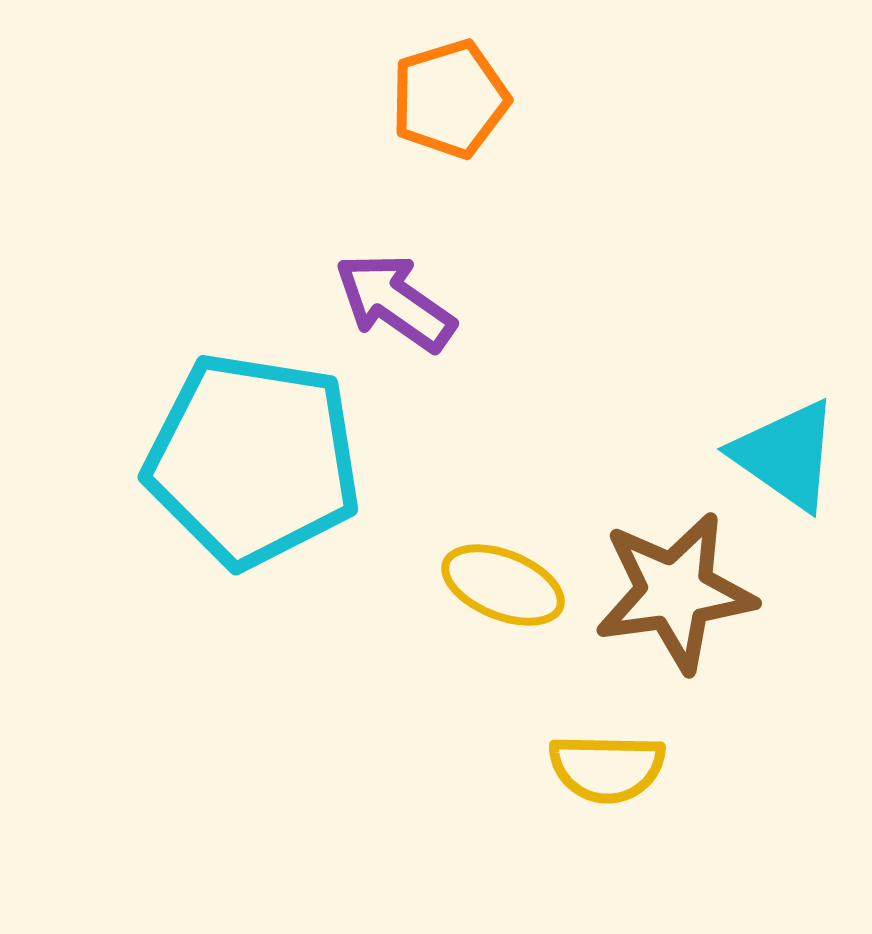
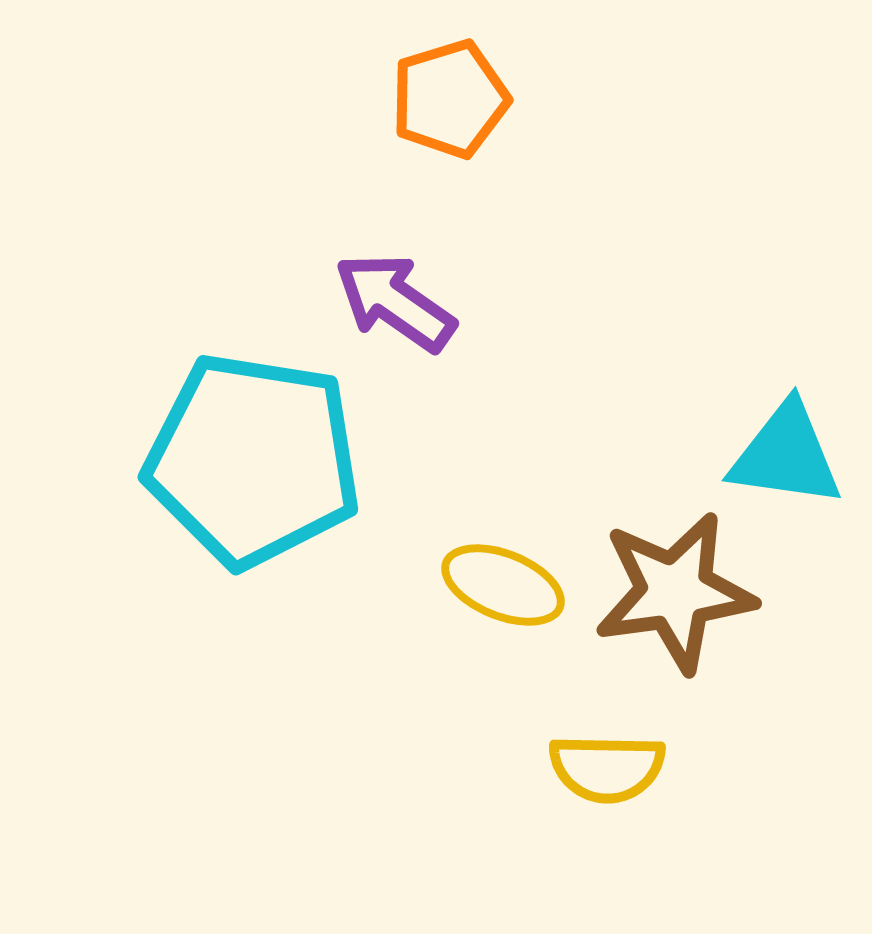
cyan triangle: rotated 27 degrees counterclockwise
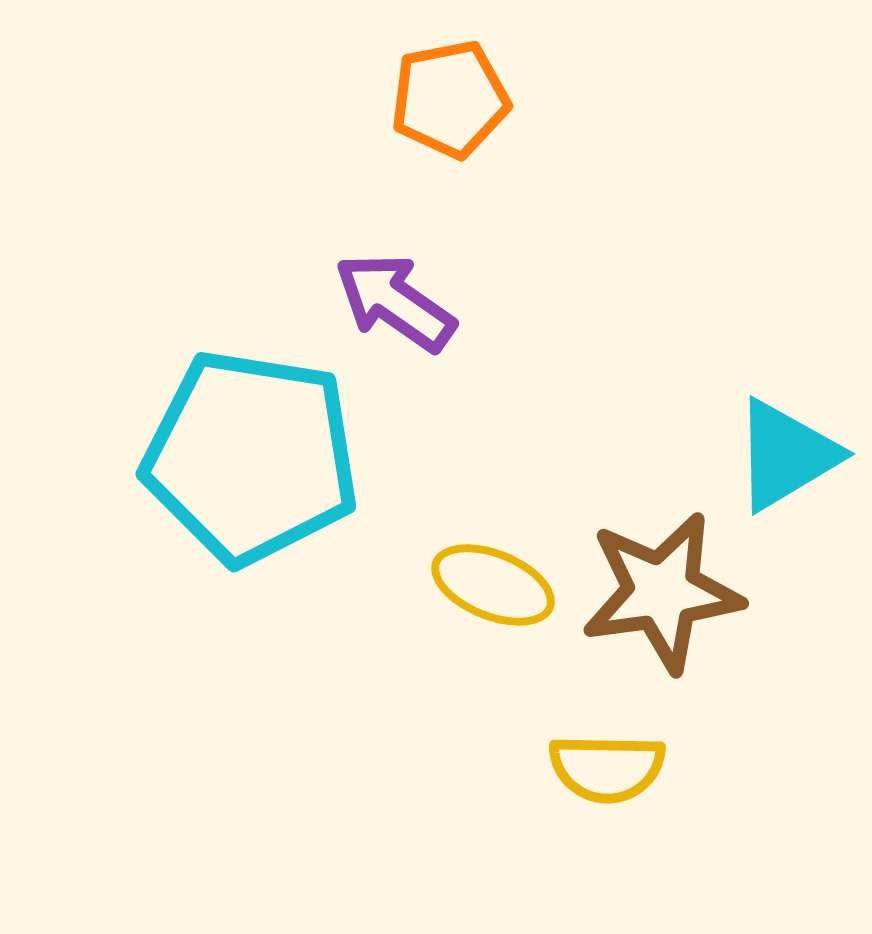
orange pentagon: rotated 6 degrees clockwise
cyan triangle: rotated 39 degrees counterclockwise
cyan pentagon: moved 2 px left, 3 px up
yellow ellipse: moved 10 px left
brown star: moved 13 px left
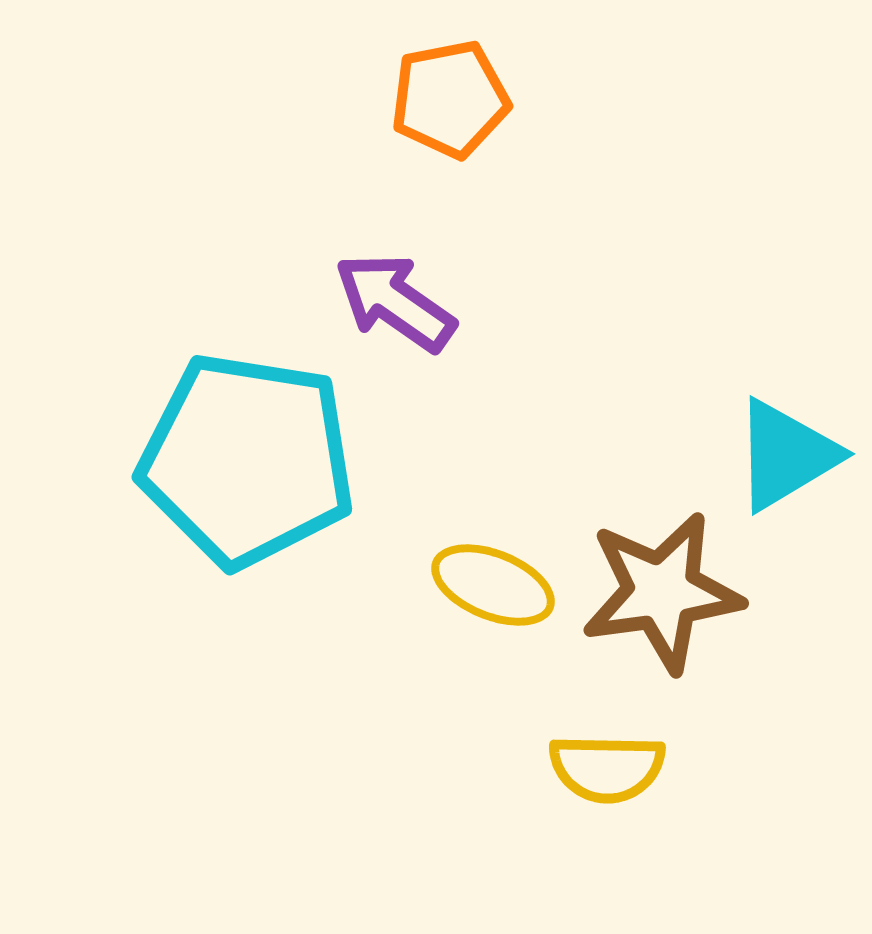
cyan pentagon: moved 4 px left, 3 px down
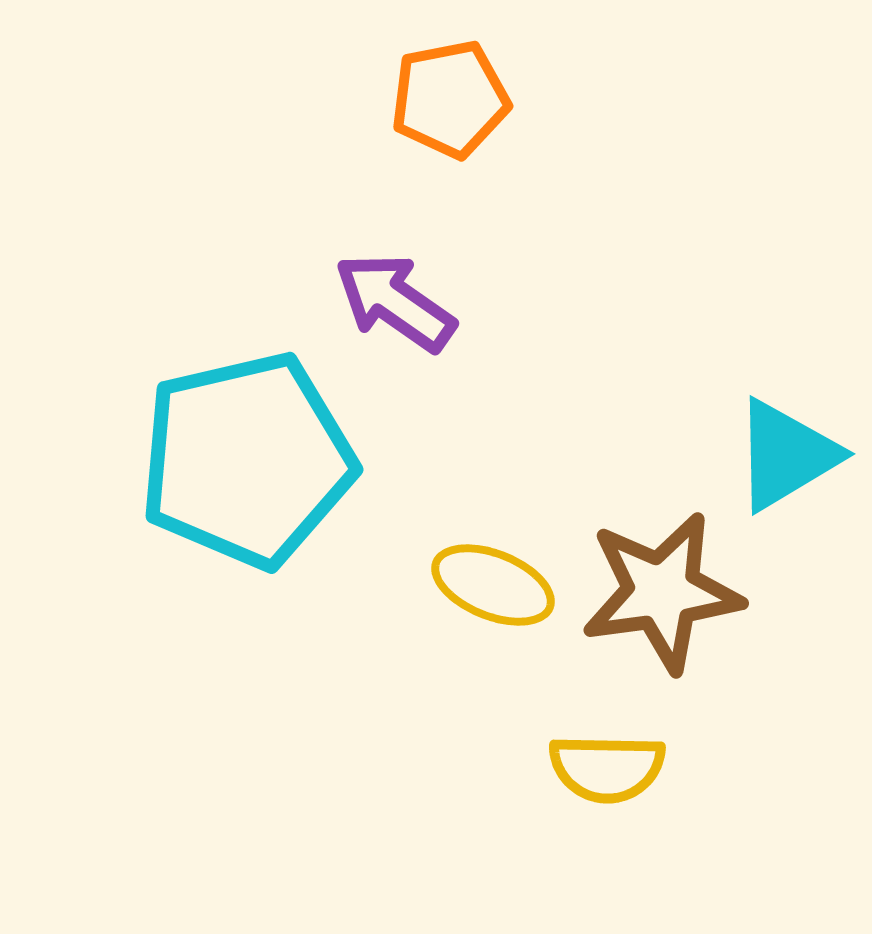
cyan pentagon: rotated 22 degrees counterclockwise
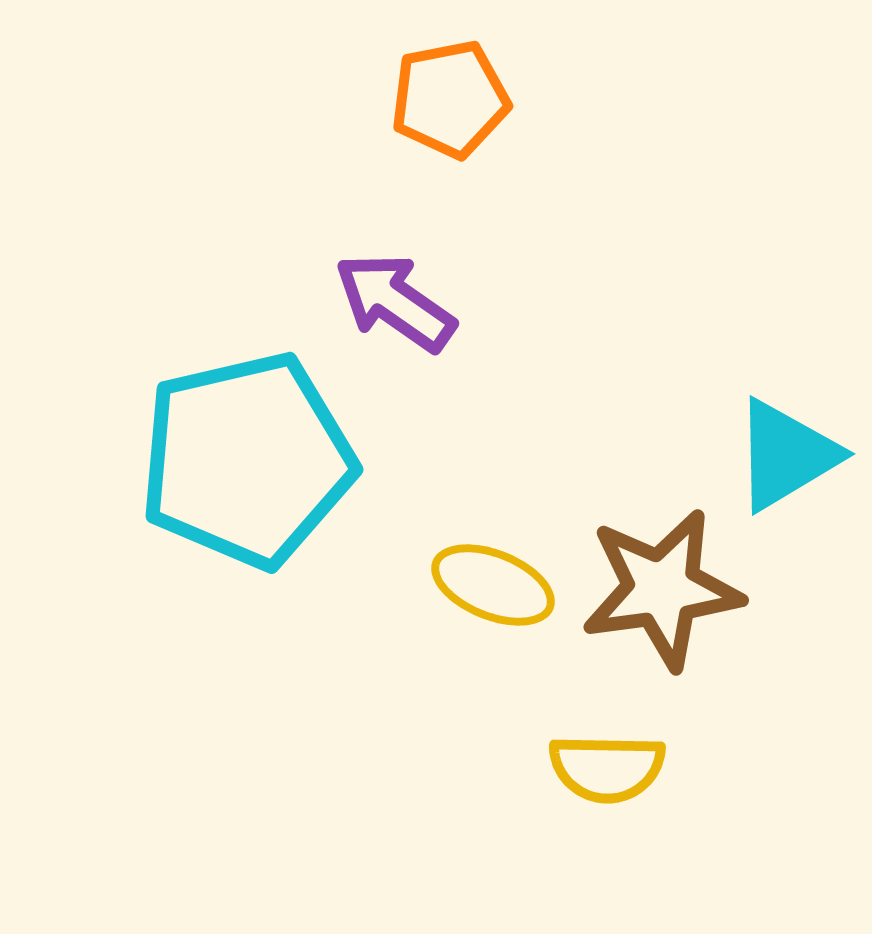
brown star: moved 3 px up
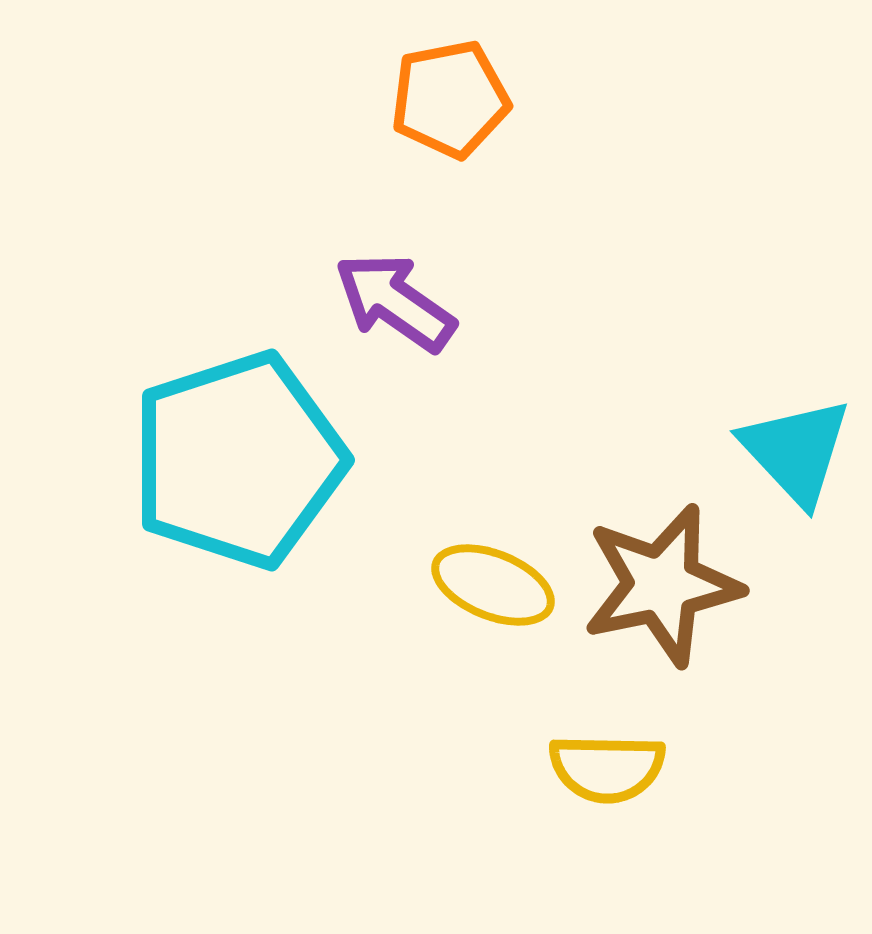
cyan triangle: moved 10 px right, 4 px up; rotated 42 degrees counterclockwise
cyan pentagon: moved 9 px left; rotated 5 degrees counterclockwise
brown star: moved 4 px up; rotated 4 degrees counterclockwise
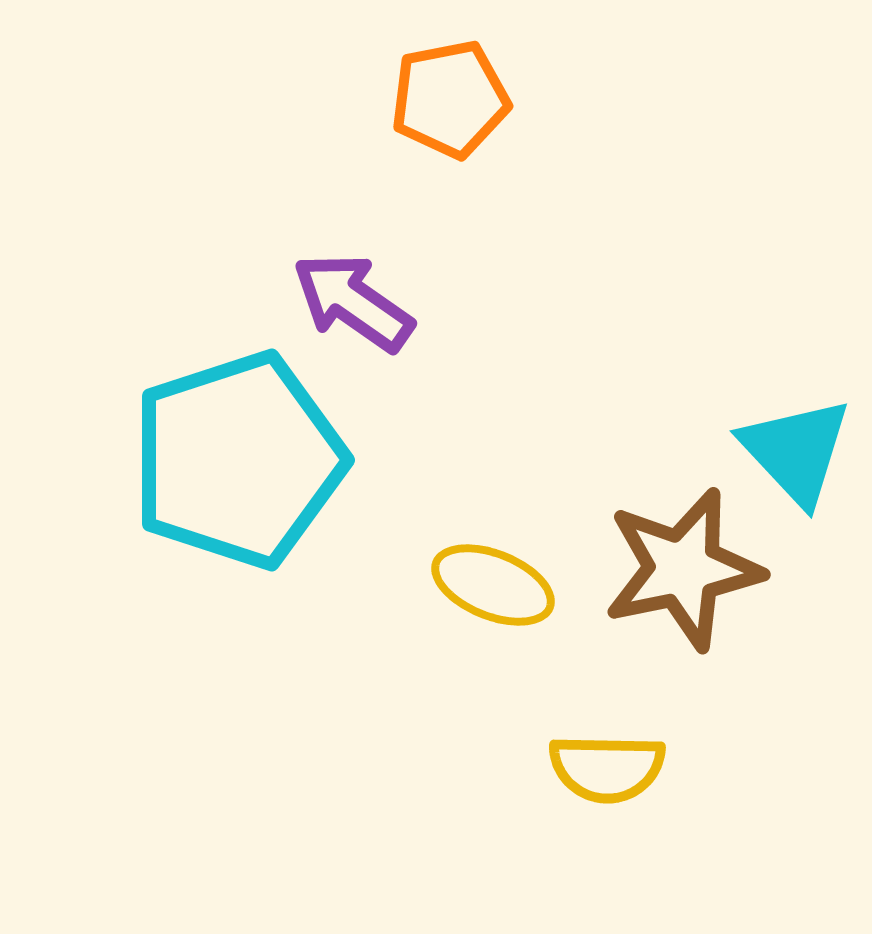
purple arrow: moved 42 px left
brown star: moved 21 px right, 16 px up
